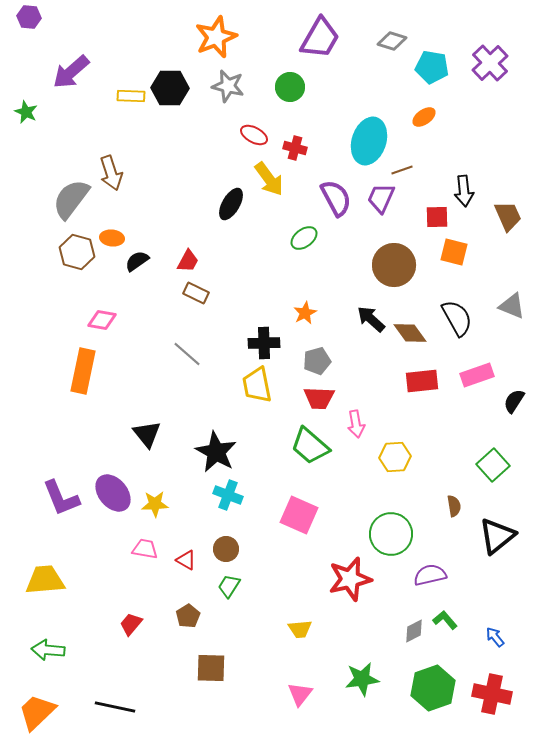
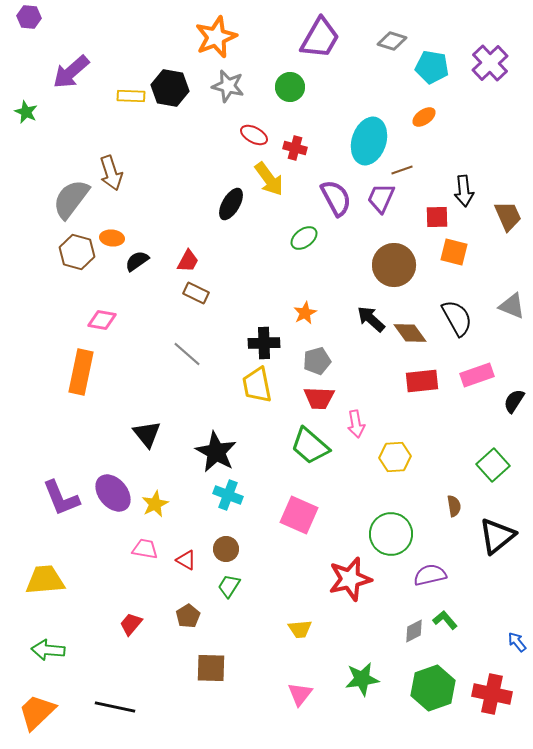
black hexagon at (170, 88): rotated 9 degrees clockwise
orange rectangle at (83, 371): moved 2 px left, 1 px down
yellow star at (155, 504): rotated 24 degrees counterclockwise
blue arrow at (495, 637): moved 22 px right, 5 px down
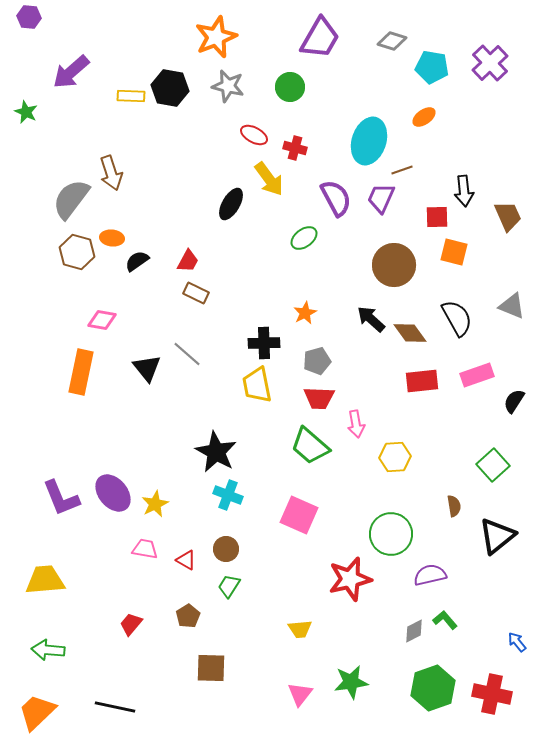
black triangle at (147, 434): moved 66 px up
green star at (362, 679): moved 11 px left, 3 px down
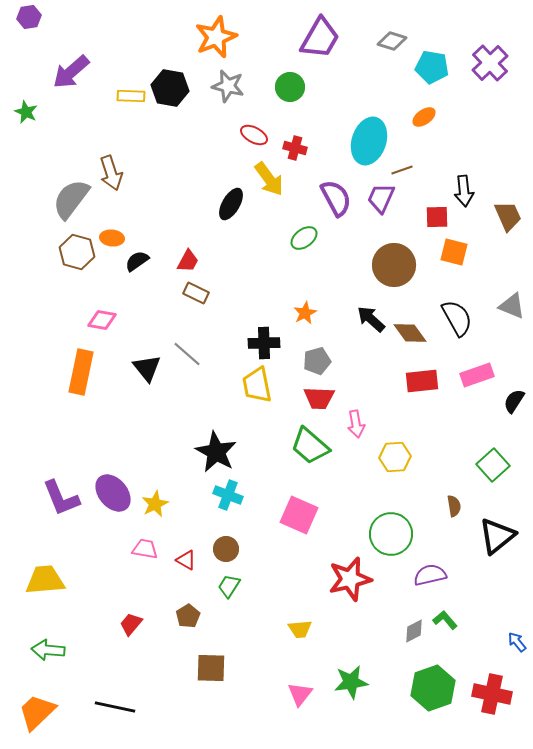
purple hexagon at (29, 17): rotated 15 degrees counterclockwise
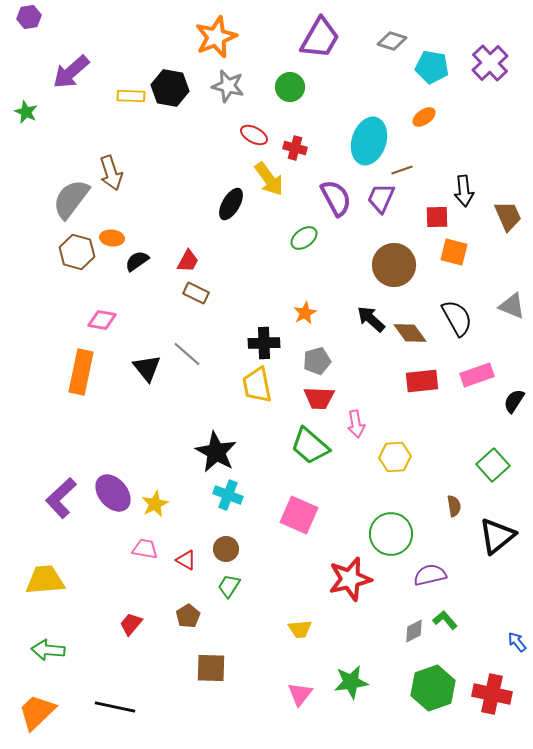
purple L-shape at (61, 498): rotated 69 degrees clockwise
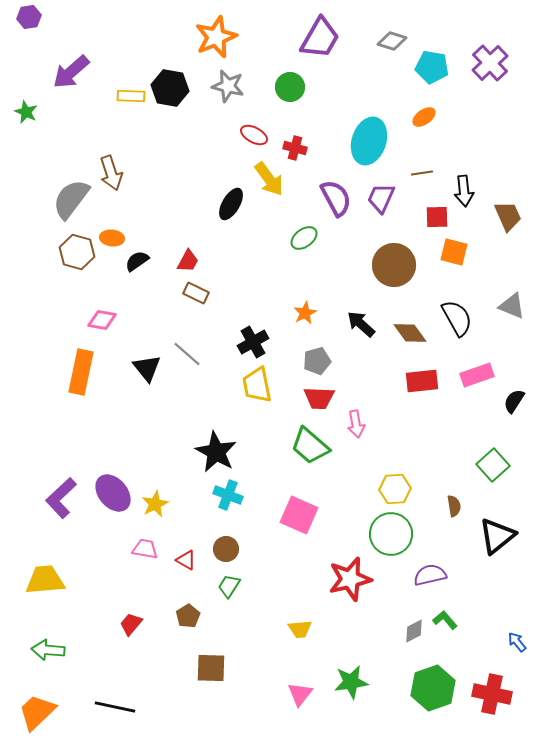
brown line at (402, 170): moved 20 px right, 3 px down; rotated 10 degrees clockwise
black arrow at (371, 319): moved 10 px left, 5 px down
black cross at (264, 343): moved 11 px left, 1 px up; rotated 28 degrees counterclockwise
yellow hexagon at (395, 457): moved 32 px down
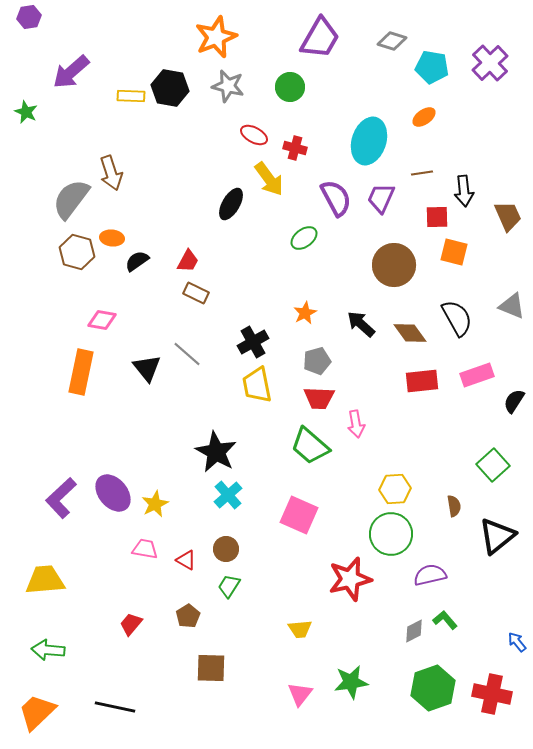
cyan cross at (228, 495): rotated 28 degrees clockwise
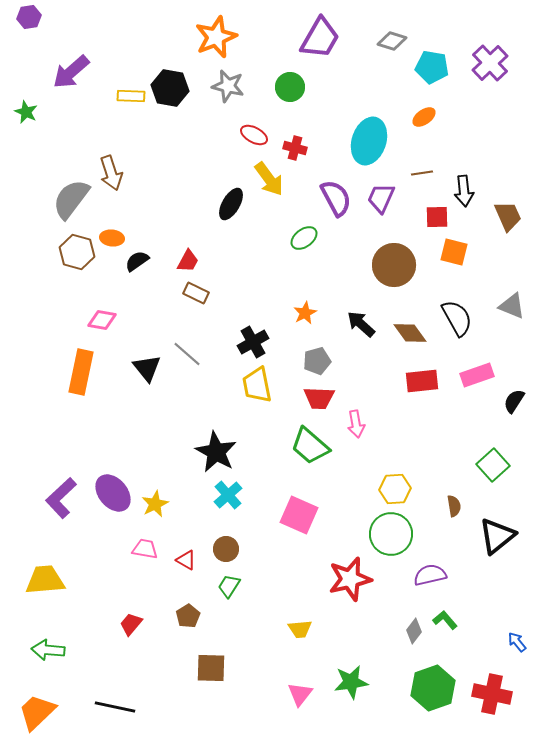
gray diamond at (414, 631): rotated 25 degrees counterclockwise
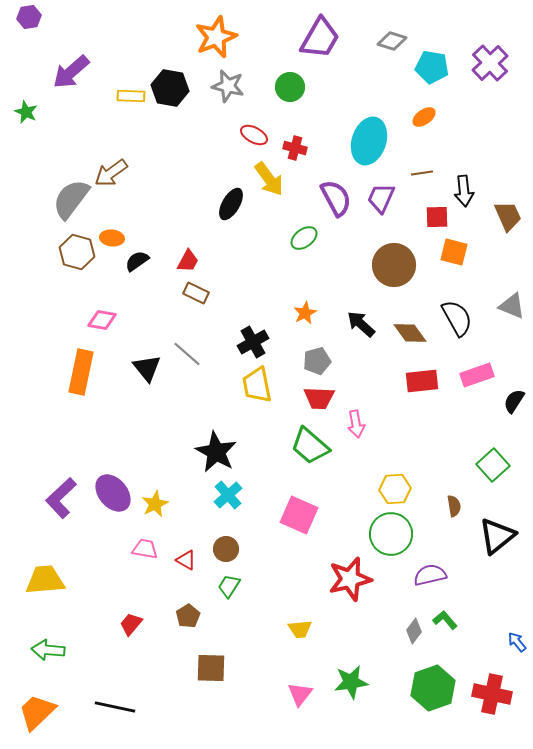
brown arrow at (111, 173): rotated 72 degrees clockwise
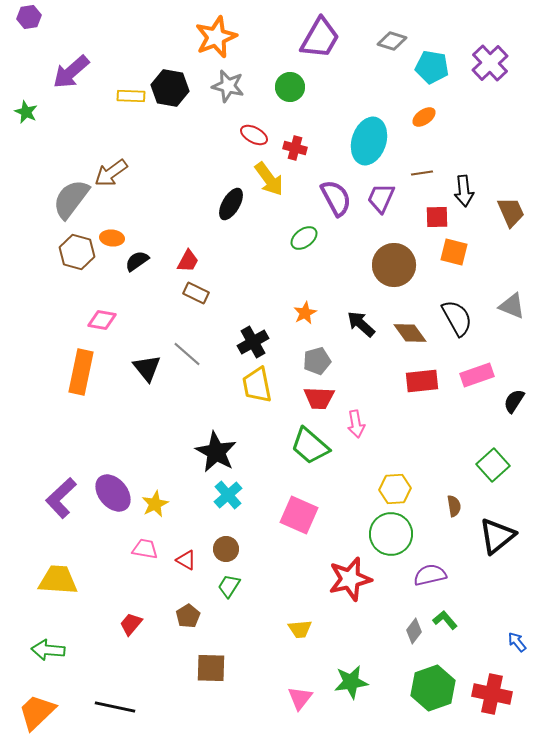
brown trapezoid at (508, 216): moved 3 px right, 4 px up
yellow trapezoid at (45, 580): moved 13 px right; rotated 9 degrees clockwise
pink triangle at (300, 694): moved 4 px down
